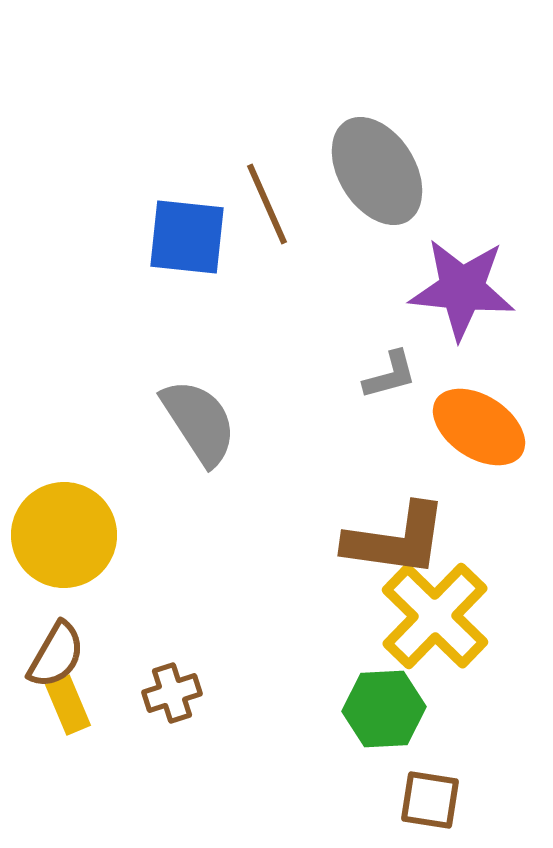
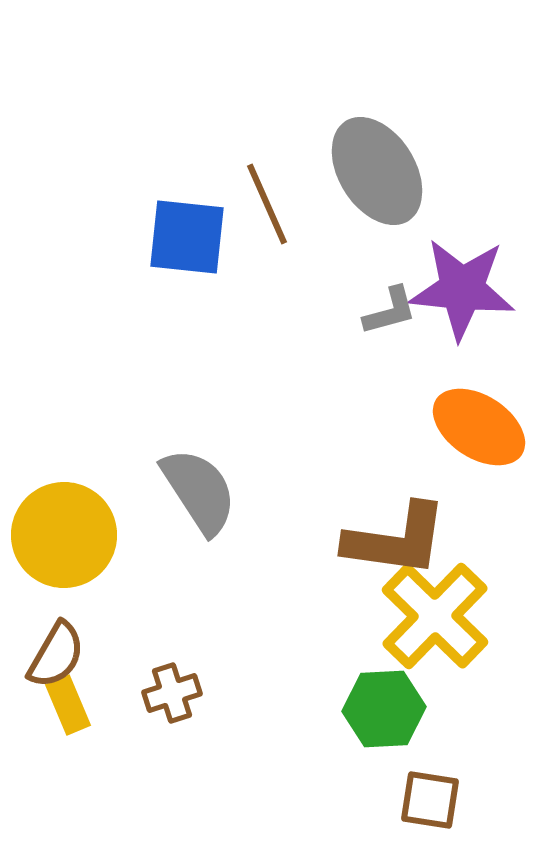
gray L-shape: moved 64 px up
gray semicircle: moved 69 px down
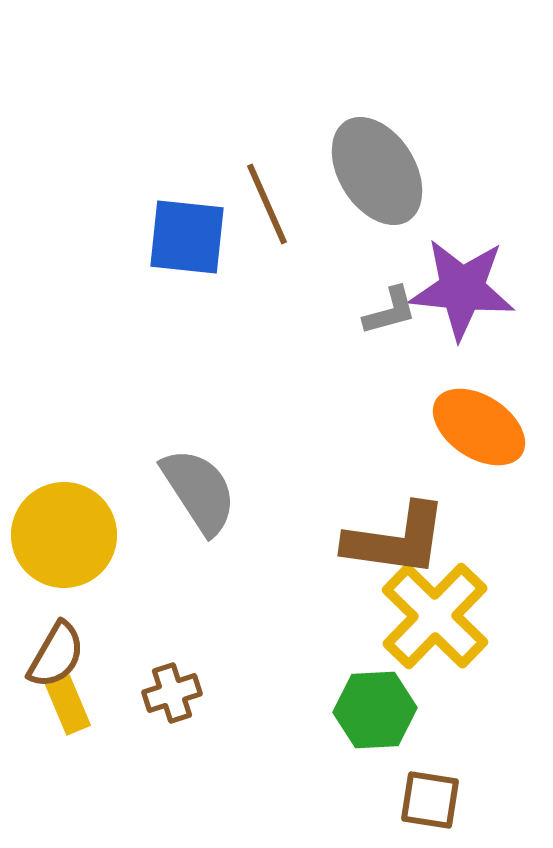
green hexagon: moved 9 px left, 1 px down
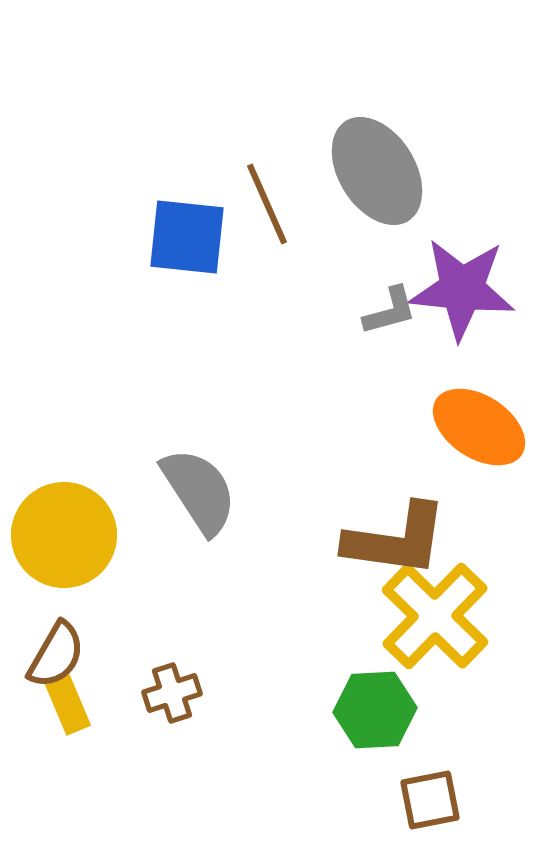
brown square: rotated 20 degrees counterclockwise
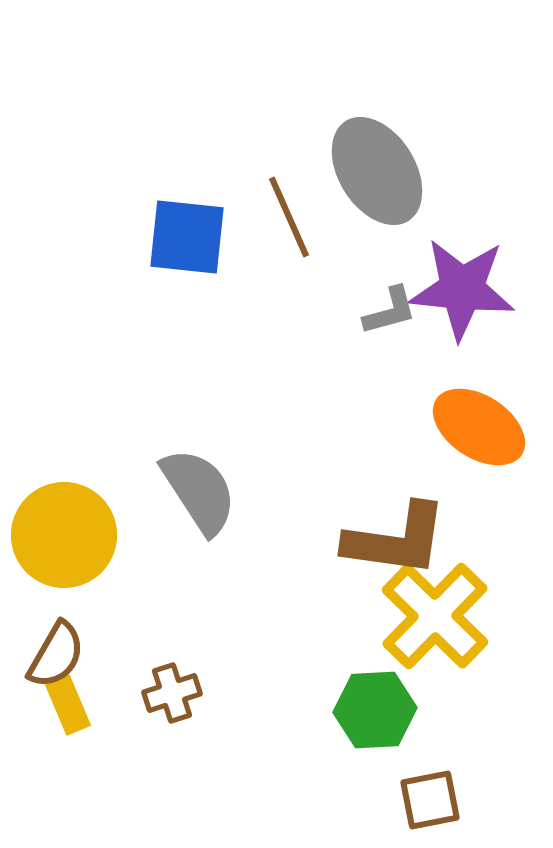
brown line: moved 22 px right, 13 px down
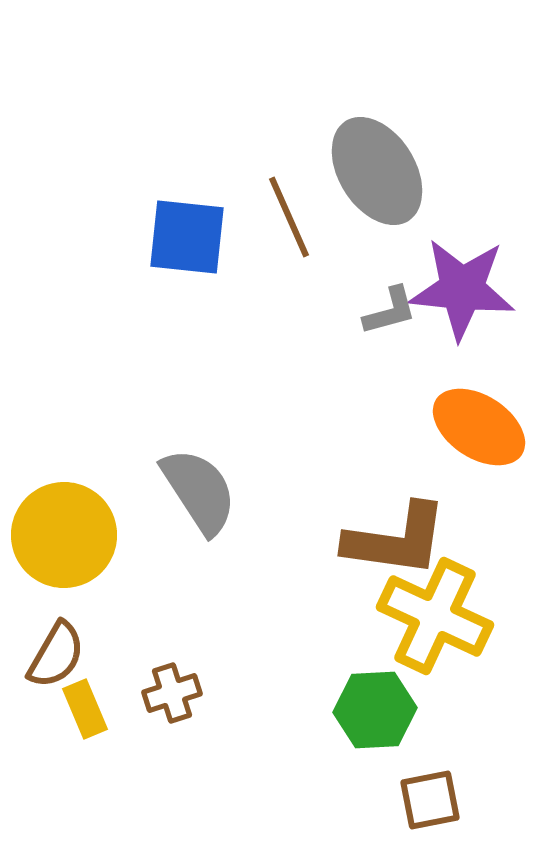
yellow cross: rotated 19 degrees counterclockwise
yellow rectangle: moved 17 px right, 4 px down
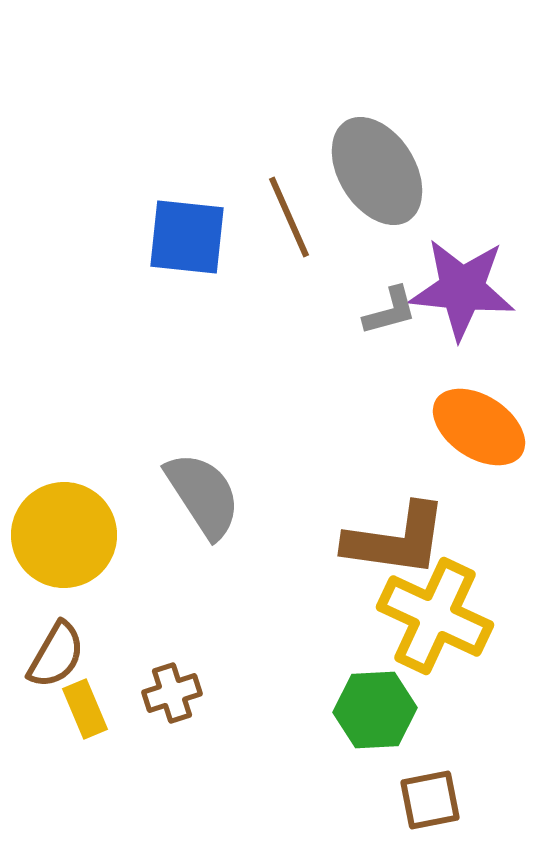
gray semicircle: moved 4 px right, 4 px down
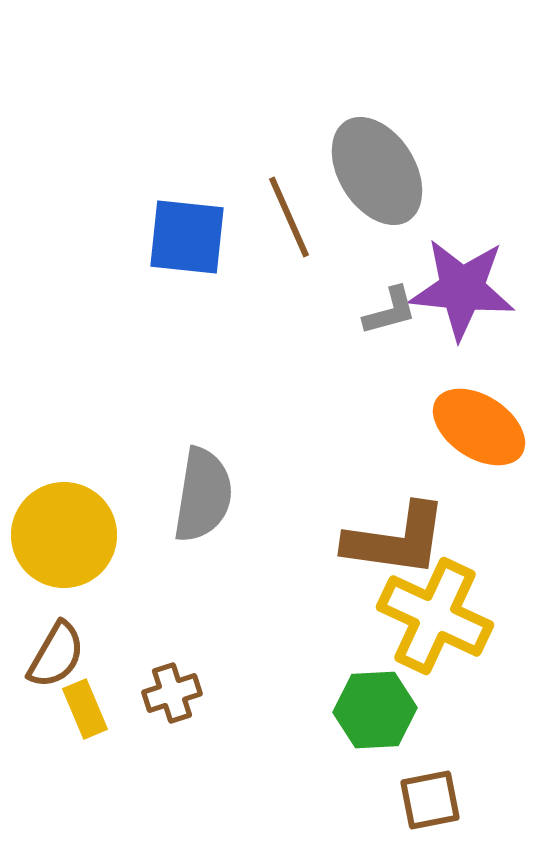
gray semicircle: rotated 42 degrees clockwise
